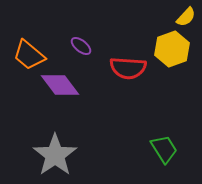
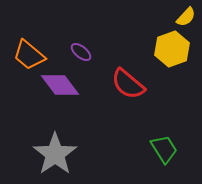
purple ellipse: moved 6 px down
red semicircle: moved 16 px down; rotated 36 degrees clockwise
gray star: moved 1 px up
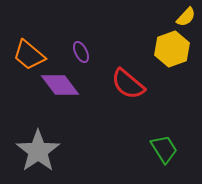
purple ellipse: rotated 25 degrees clockwise
gray star: moved 17 px left, 3 px up
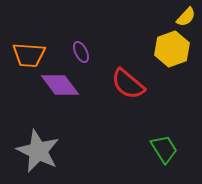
orange trapezoid: rotated 36 degrees counterclockwise
gray star: rotated 12 degrees counterclockwise
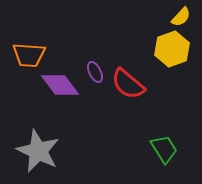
yellow semicircle: moved 5 px left
purple ellipse: moved 14 px right, 20 px down
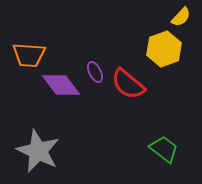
yellow hexagon: moved 8 px left
purple diamond: moved 1 px right
green trapezoid: rotated 20 degrees counterclockwise
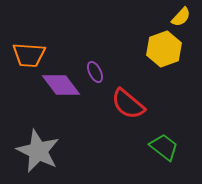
red semicircle: moved 20 px down
green trapezoid: moved 2 px up
